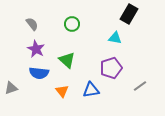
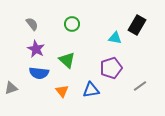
black rectangle: moved 8 px right, 11 px down
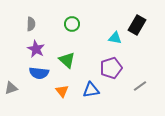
gray semicircle: moved 1 px left; rotated 40 degrees clockwise
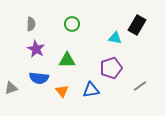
green triangle: rotated 42 degrees counterclockwise
blue semicircle: moved 5 px down
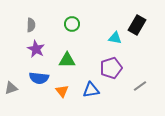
gray semicircle: moved 1 px down
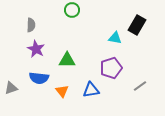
green circle: moved 14 px up
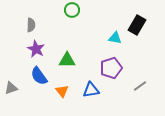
blue semicircle: moved 2 px up; rotated 48 degrees clockwise
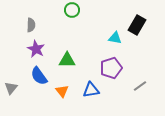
gray triangle: rotated 32 degrees counterclockwise
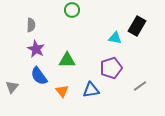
black rectangle: moved 1 px down
gray triangle: moved 1 px right, 1 px up
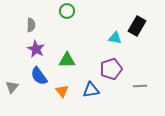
green circle: moved 5 px left, 1 px down
purple pentagon: moved 1 px down
gray line: rotated 32 degrees clockwise
